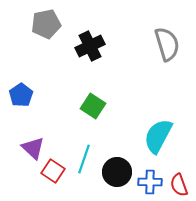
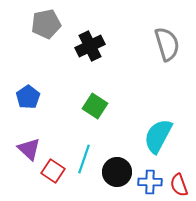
blue pentagon: moved 7 px right, 2 px down
green square: moved 2 px right
purple triangle: moved 4 px left, 1 px down
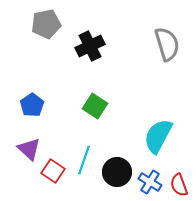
blue pentagon: moved 4 px right, 8 px down
cyan line: moved 1 px down
blue cross: rotated 30 degrees clockwise
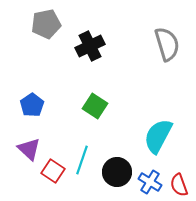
cyan line: moved 2 px left
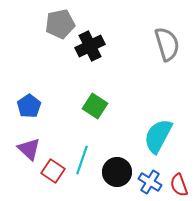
gray pentagon: moved 14 px right
blue pentagon: moved 3 px left, 1 px down
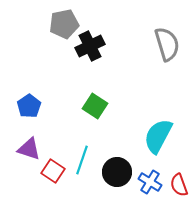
gray pentagon: moved 4 px right
purple triangle: rotated 25 degrees counterclockwise
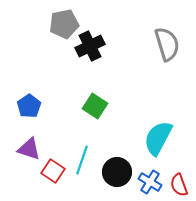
cyan semicircle: moved 2 px down
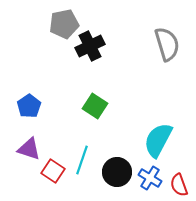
cyan semicircle: moved 2 px down
blue cross: moved 4 px up
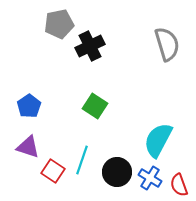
gray pentagon: moved 5 px left
purple triangle: moved 1 px left, 2 px up
